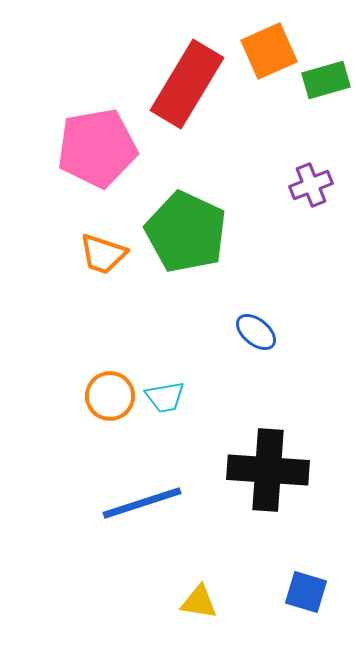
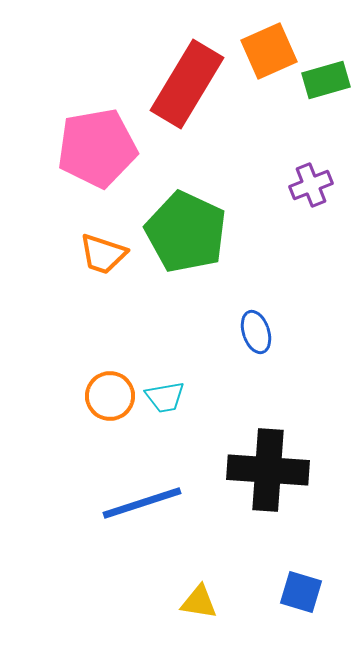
blue ellipse: rotated 33 degrees clockwise
blue square: moved 5 px left
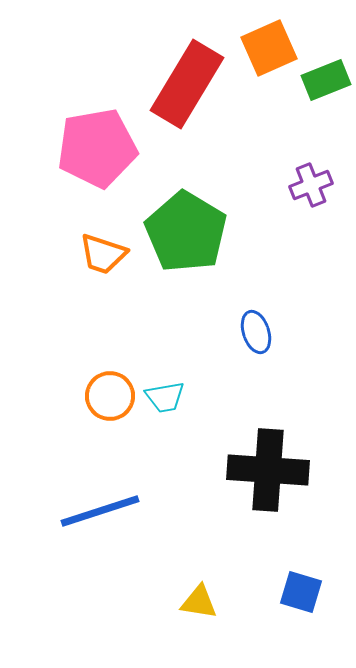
orange square: moved 3 px up
green rectangle: rotated 6 degrees counterclockwise
green pentagon: rotated 6 degrees clockwise
blue line: moved 42 px left, 8 px down
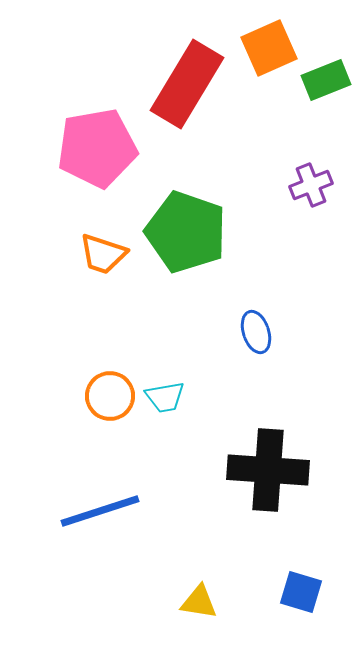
green pentagon: rotated 12 degrees counterclockwise
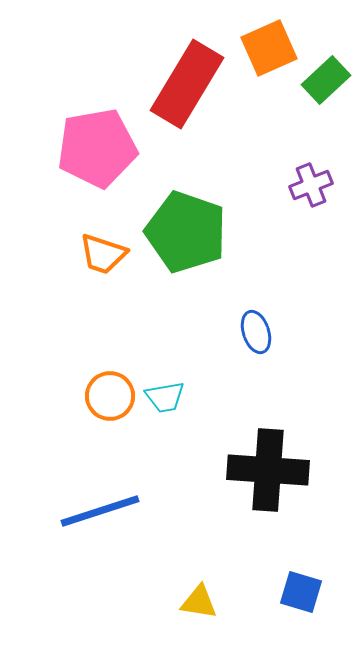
green rectangle: rotated 21 degrees counterclockwise
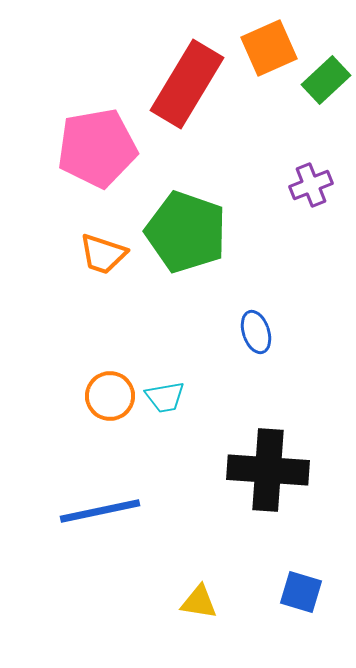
blue line: rotated 6 degrees clockwise
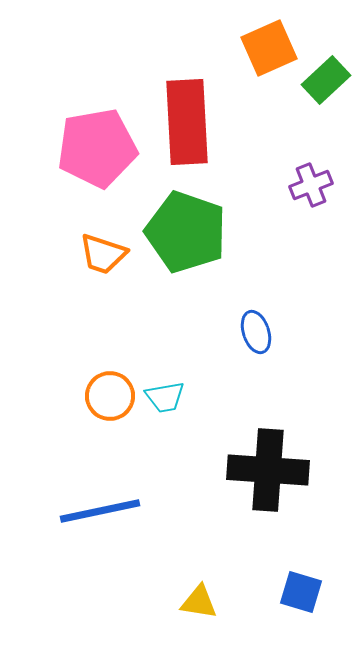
red rectangle: moved 38 px down; rotated 34 degrees counterclockwise
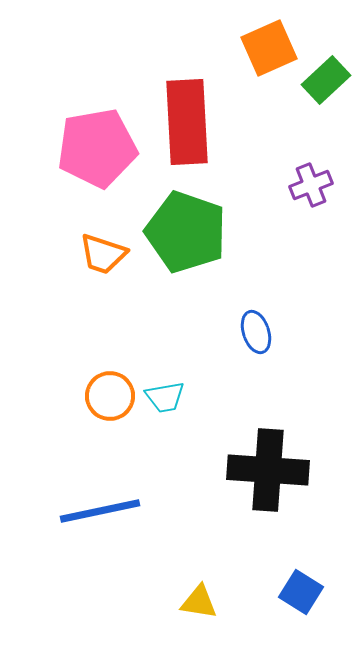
blue square: rotated 15 degrees clockwise
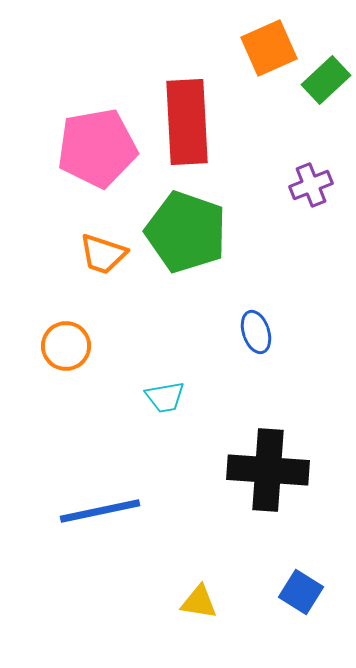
orange circle: moved 44 px left, 50 px up
